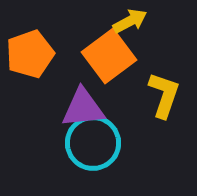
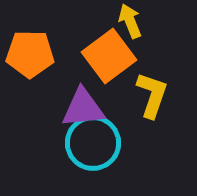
yellow arrow: rotated 84 degrees counterclockwise
orange pentagon: rotated 21 degrees clockwise
yellow L-shape: moved 12 px left
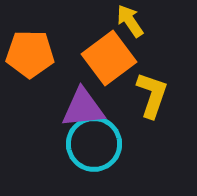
yellow arrow: rotated 12 degrees counterclockwise
orange square: moved 2 px down
cyan circle: moved 1 px right, 1 px down
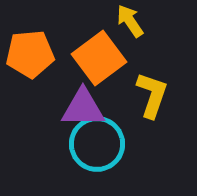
orange pentagon: rotated 6 degrees counterclockwise
orange square: moved 10 px left
purple triangle: rotated 6 degrees clockwise
cyan circle: moved 3 px right
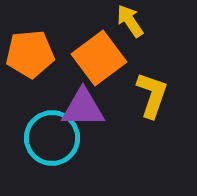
cyan circle: moved 45 px left, 6 px up
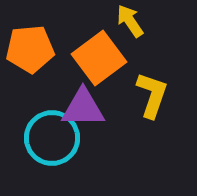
orange pentagon: moved 5 px up
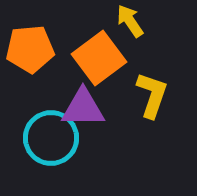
cyan circle: moved 1 px left
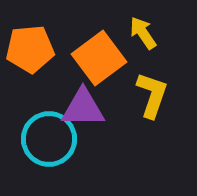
yellow arrow: moved 13 px right, 12 px down
cyan circle: moved 2 px left, 1 px down
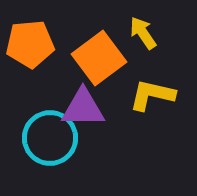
orange pentagon: moved 5 px up
yellow L-shape: rotated 96 degrees counterclockwise
cyan circle: moved 1 px right, 1 px up
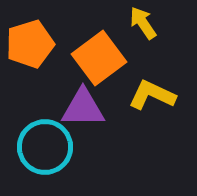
yellow arrow: moved 10 px up
orange pentagon: rotated 12 degrees counterclockwise
yellow L-shape: rotated 12 degrees clockwise
cyan circle: moved 5 px left, 9 px down
